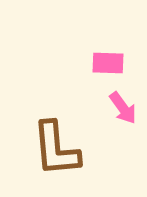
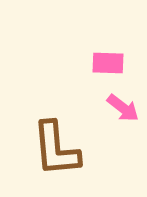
pink arrow: rotated 16 degrees counterclockwise
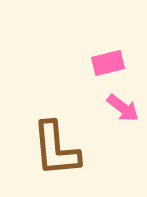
pink rectangle: rotated 16 degrees counterclockwise
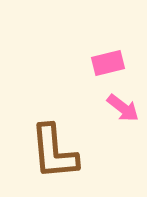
brown L-shape: moved 2 px left, 3 px down
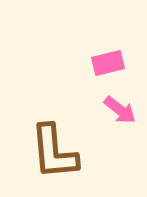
pink arrow: moved 3 px left, 2 px down
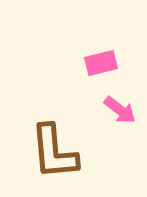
pink rectangle: moved 7 px left
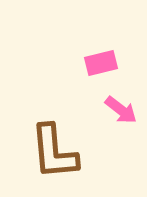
pink arrow: moved 1 px right
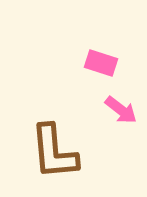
pink rectangle: rotated 32 degrees clockwise
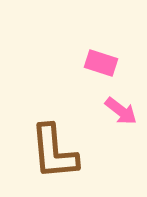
pink arrow: moved 1 px down
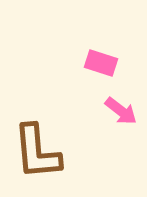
brown L-shape: moved 17 px left
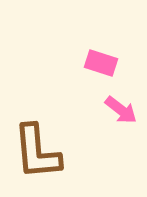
pink arrow: moved 1 px up
